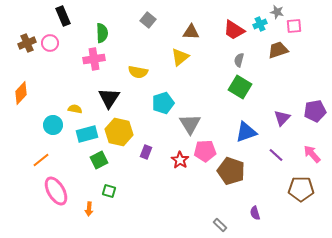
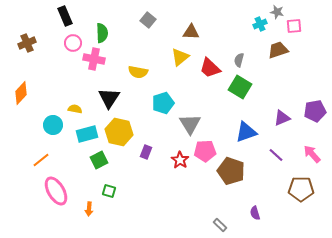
black rectangle at (63, 16): moved 2 px right
red trapezoid at (234, 30): moved 24 px left, 38 px down; rotated 10 degrees clockwise
pink circle at (50, 43): moved 23 px right
pink cross at (94, 59): rotated 20 degrees clockwise
purple triangle at (282, 118): rotated 24 degrees clockwise
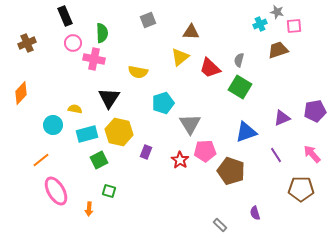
gray square at (148, 20): rotated 28 degrees clockwise
purple line at (276, 155): rotated 14 degrees clockwise
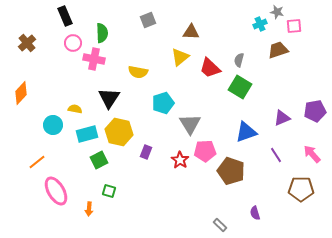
brown cross at (27, 43): rotated 18 degrees counterclockwise
orange line at (41, 160): moved 4 px left, 2 px down
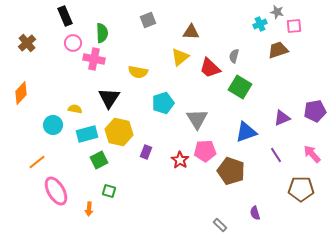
gray semicircle at (239, 60): moved 5 px left, 4 px up
gray triangle at (190, 124): moved 7 px right, 5 px up
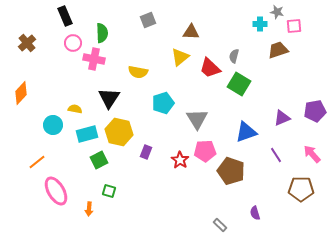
cyan cross at (260, 24): rotated 24 degrees clockwise
green square at (240, 87): moved 1 px left, 3 px up
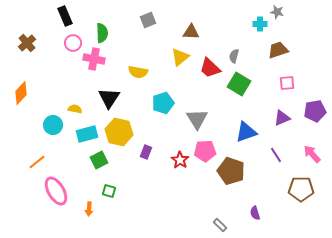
pink square at (294, 26): moved 7 px left, 57 px down
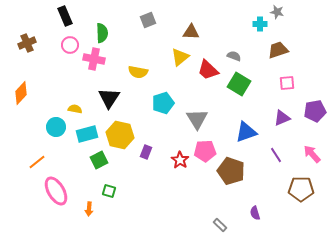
brown cross at (27, 43): rotated 18 degrees clockwise
pink circle at (73, 43): moved 3 px left, 2 px down
gray semicircle at (234, 56): rotated 96 degrees clockwise
red trapezoid at (210, 68): moved 2 px left, 2 px down
cyan circle at (53, 125): moved 3 px right, 2 px down
yellow hexagon at (119, 132): moved 1 px right, 3 px down
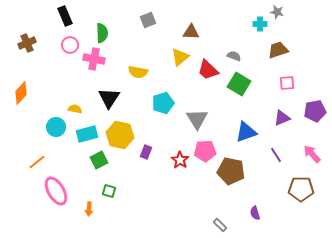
brown pentagon at (231, 171): rotated 8 degrees counterclockwise
